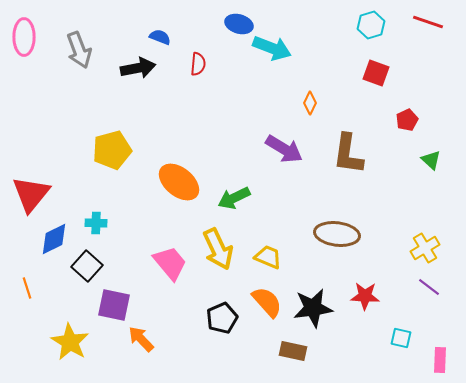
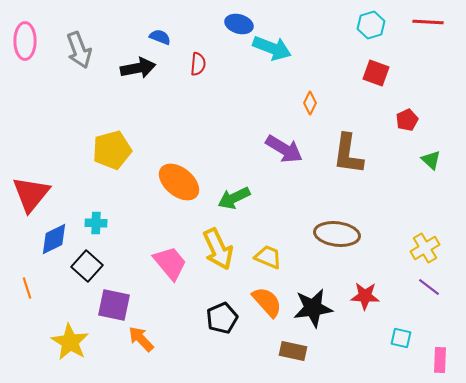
red line: rotated 16 degrees counterclockwise
pink ellipse: moved 1 px right, 4 px down
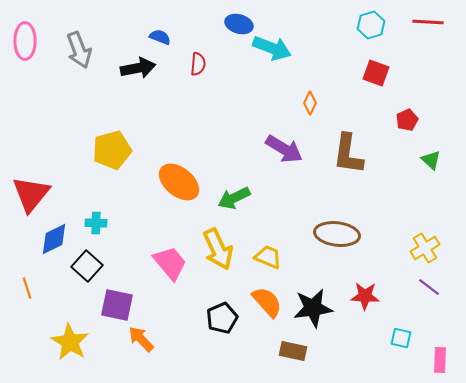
purple square: moved 3 px right
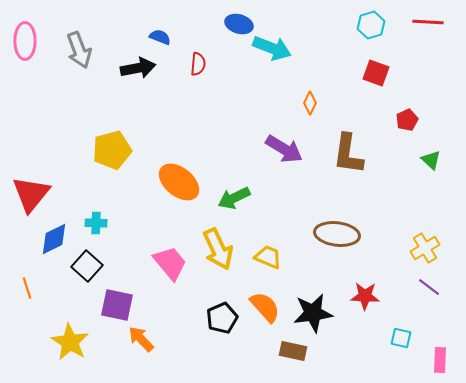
orange semicircle: moved 2 px left, 5 px down
black star: moved 5 px down
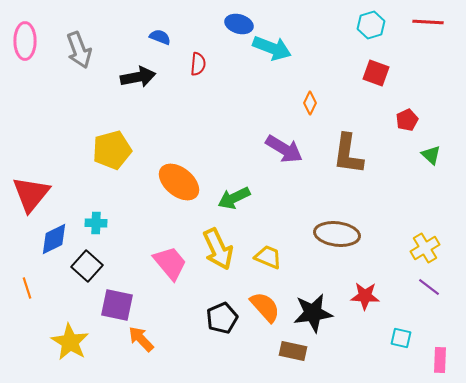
black arrow: moved 9 px down
green triangle: moved 5 px up
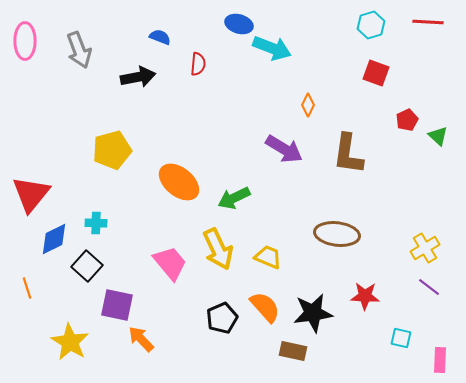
orange diamond: moved 2 px left, 2 px down
green triangle: moved 7 px right, 19 px up
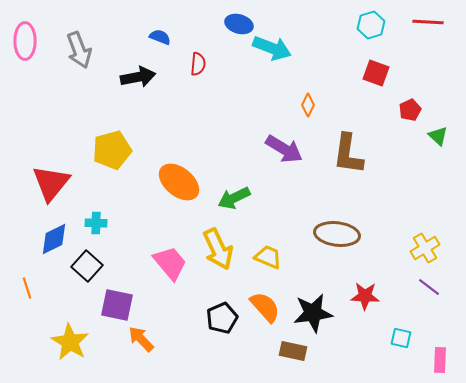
red pentagon: moved 3 px right, 10 px up
red triangle: moved 20 px right, 11 px up
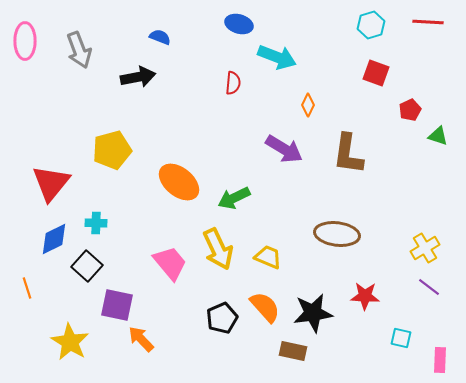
cyan arrow: moved 5 px right, 9 px down
red semicircle: moved 35 px right, 19 px down
green triangle: rotated 25 degrees counterclockwise
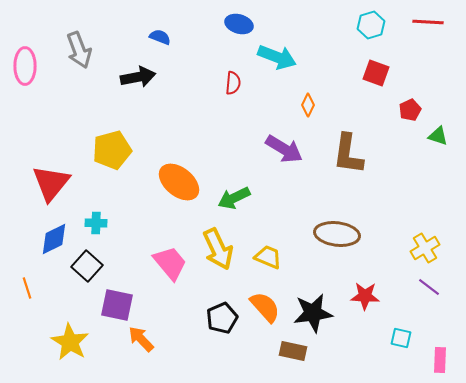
pink ellipse: moved 25 px down
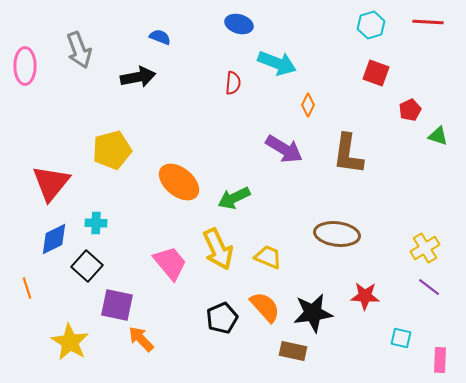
cyan arrow: moved 6 px down
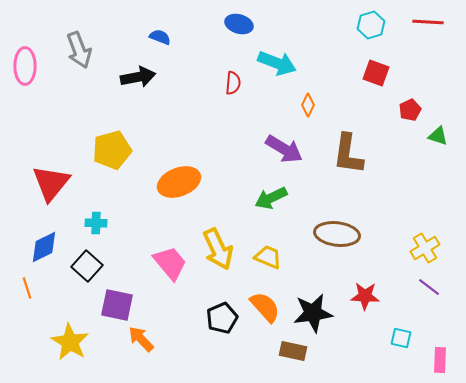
orange ellipse: rotated 60 degrees counterclockwise
green arrow: moved 37 px right
blue diamond: moved 10 px left, 8 px down
